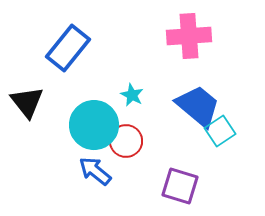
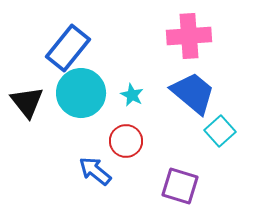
blue trapezoid: moved 5 px left, 13 px up
cyan circle: moved 13 px left, 32 px up
cyan square: rotated 8 degrees counterclockwise
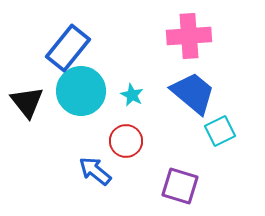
cyan circle: moved 2 px up
cyan square: rotated 16 degrees clockwise
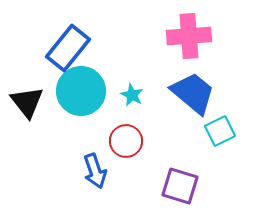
blue arrow: rotated 148 degrees counterclockwise
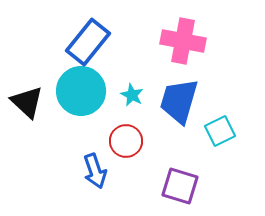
pink cross: moved 6 px left, 5 px down; rotated 15 degrees clockwise
blue rectangle: moved 20 px right, 6 px up
blue trapezoid: moved 14 px left, 8 px down; rotated 114 degrees counterclockwise
black triangle: rotated 9 degrees counterclockwise
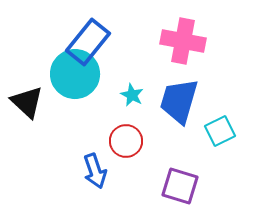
cyan circle: moved 6 px left, 17 px up
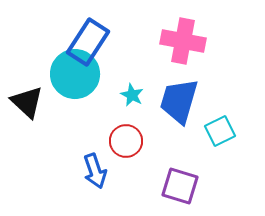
blue rectangle: rotated 6 degrees counterclockwise
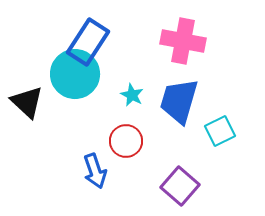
purple square: rotated 24 degrees clockwise
